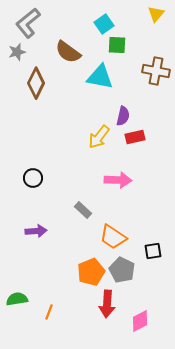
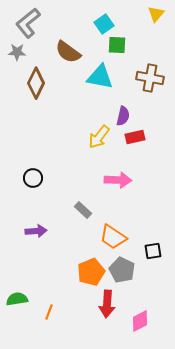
gray star: rotated 18 degrees clockwise
brown cross: moved 6 px left, 7 px down
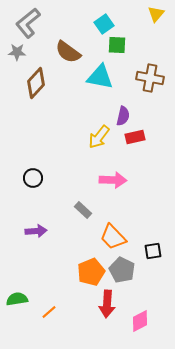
brown diamond: rotated 16 degrees clockwise
pink arrow: moved 5 px left
orange trapezoid: rotated 12 degrees clockwise
orange line: rotated 28 degrees clockwise
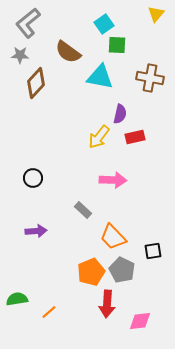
gray star: moved 3 px right, 3 px down
purple semicircle: moved 3 px left, 2 px up
pink diamond: rotated 20 degrees clockwise
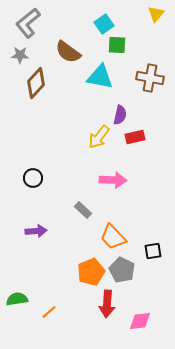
purple semicircle: moved 1 px down
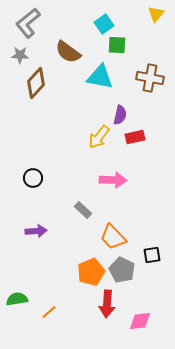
black square: moved 1 px left, 4 px down
